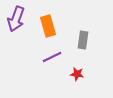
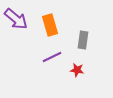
purple arrow: rotated 70 degrees counterclockwise
orange rectangle: moved 2 px right, 1 px up
red star: moved 4 px up
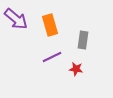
red star: moved 1 px left, 1 px up
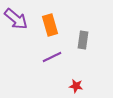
red star: moved 17 px down
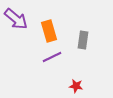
orange rectangle: moved 1 px left, 6 px down
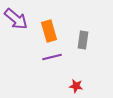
purple line: rotated 12 degrees clockwise
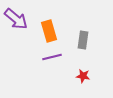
red star: moved 7 px right, 10 px up
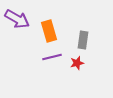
purple arrow: moved 1 px right; rotated 10 degrees counterclockwise
red star: moved 6 px left, 13 px up; rotated 24 degrees counterclockwise
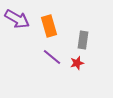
orange rectangle: moved 5 px up
purple line: rotated 54 degrees clockwise
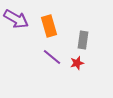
purple arrow: moved 1 px left
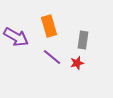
purple arrow: moved 18 px down
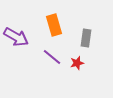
orange rectangle: moved 5 px right, 1 px up
gray rectangle: moved 3 px right, 2 px up
